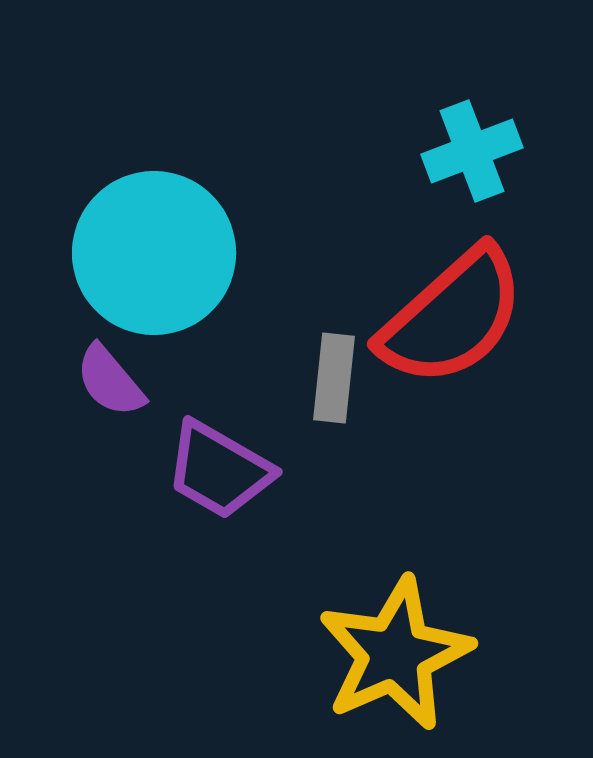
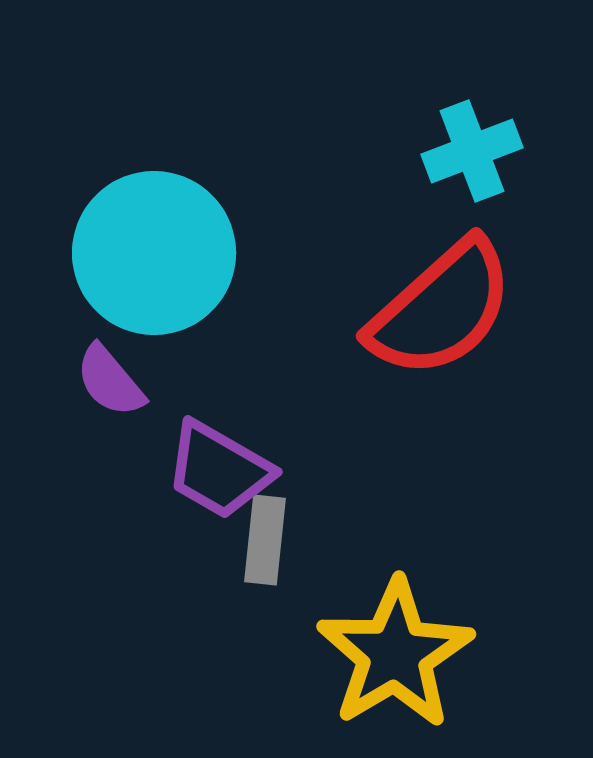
red semicircle: moved 11 px left, 8 px up
gray rectangle: moved 69 px left, 162 px down
yellow star: rotated 7 degrees counterclockwise
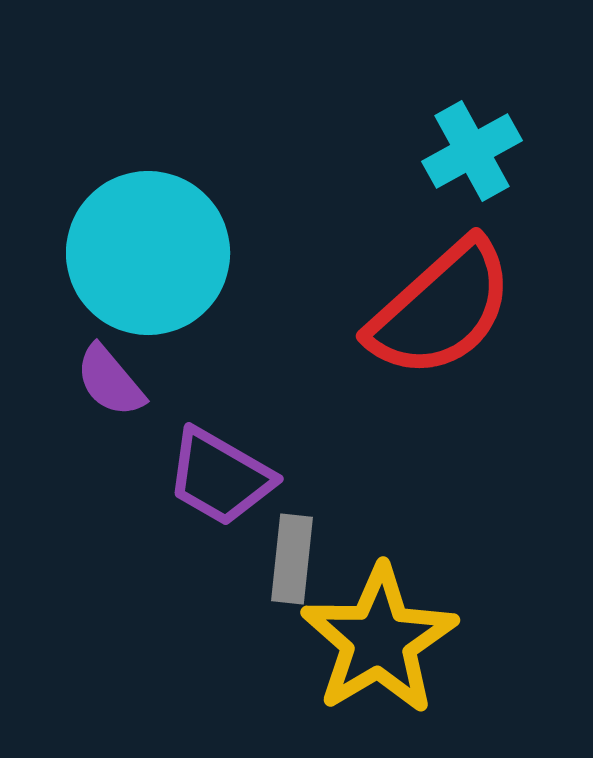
cyan cross: rotated 8 degrees counterclockwise
cyan circle: moved 6 px left
purple trapezoid: moved 1 px right, 7 px down
gray rectangle: moved 27 px right, 19 px down
yellow star: moved 16 px left, 14 px up
